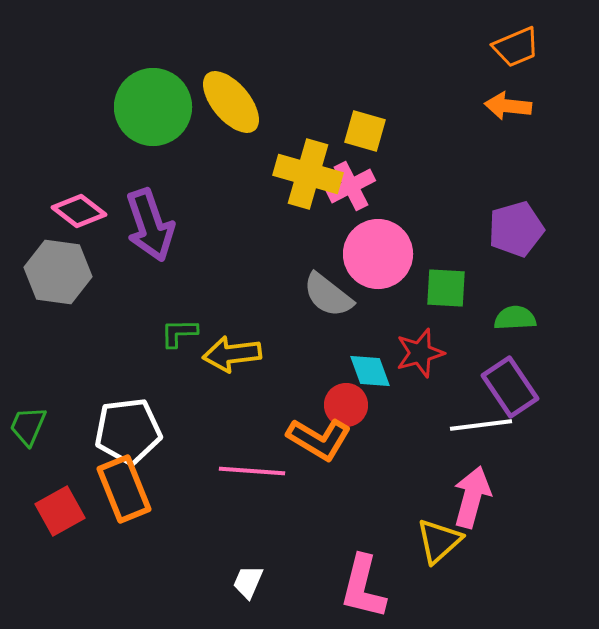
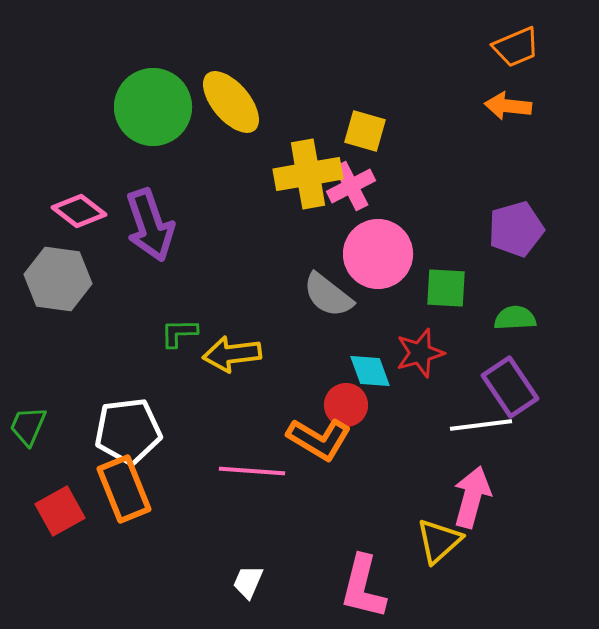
yellow cross: rotated 26 degrees counterclockwise
gray hexagon: moved 7 px down
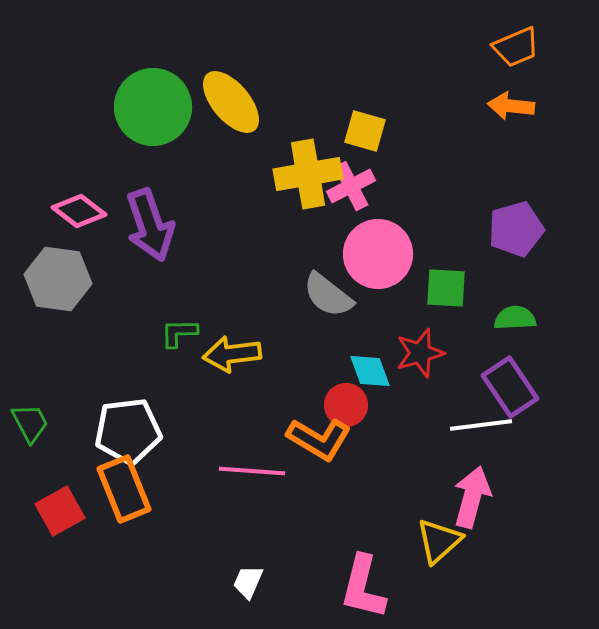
orange arrow: moved 3 px right
green trapezoid: moved 2 px right, 3 px up; rotated 129 degrees clockwise
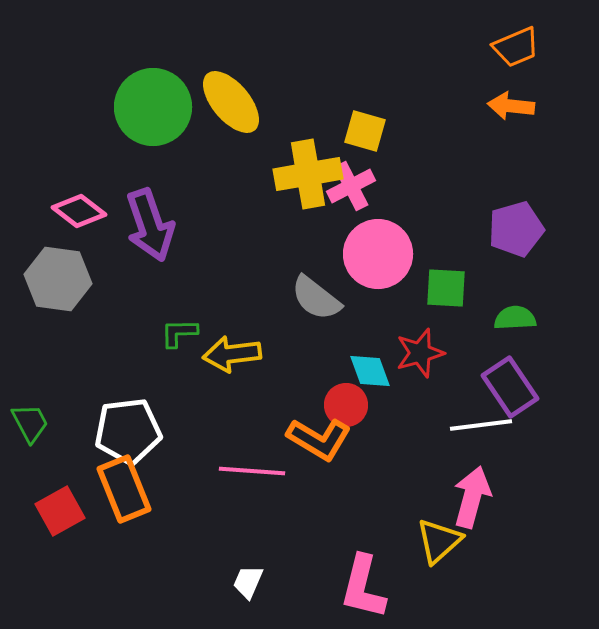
gray semicircle: moved 12 px left, 3 px down
